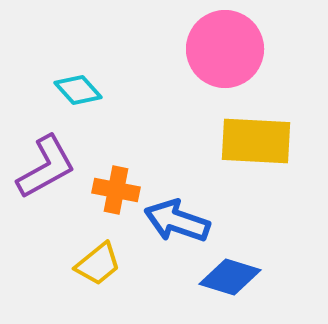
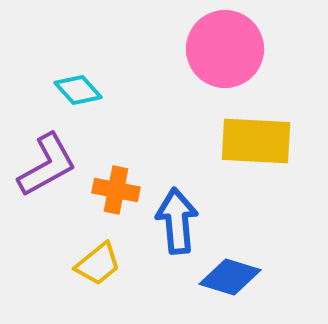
purple L-shape: moved 1 px right, 2 px up
blue arrow: rotated 66 degrees clockwise
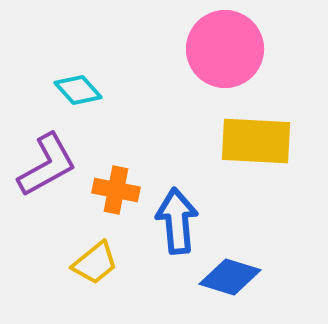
yellow trapezoid: moved 3 px left, 1 px up
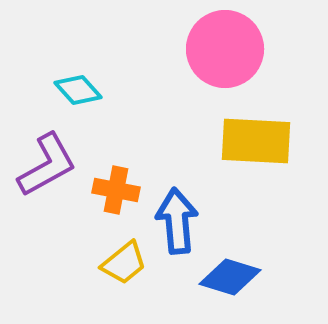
yellow trapezoid: moved 29 px right
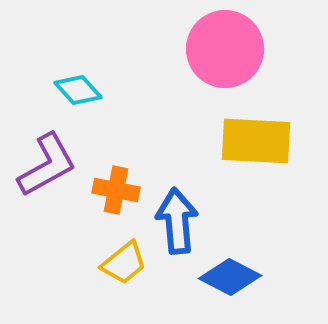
blue diamond: rotated 10 degrees clockwise
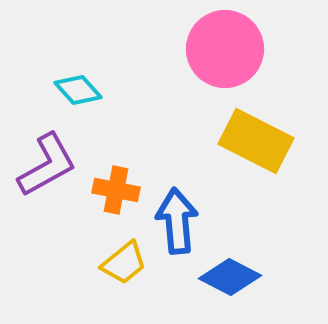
yellow rectangle: rotated 24 degrees clockwise
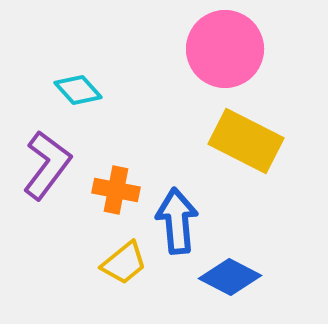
yellow rectangle: moved 10 px left
purple L-shape: rotated 24 degrees counterclockwise
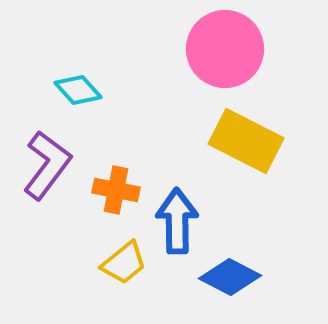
blue arrow: rotated 4 degrees clockwise
